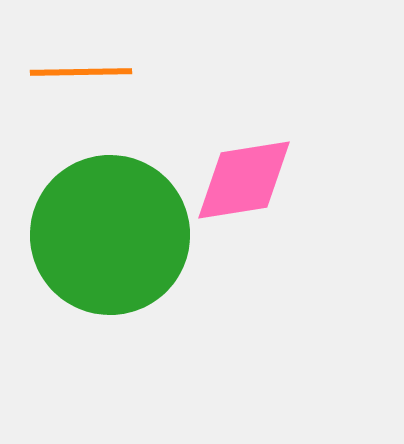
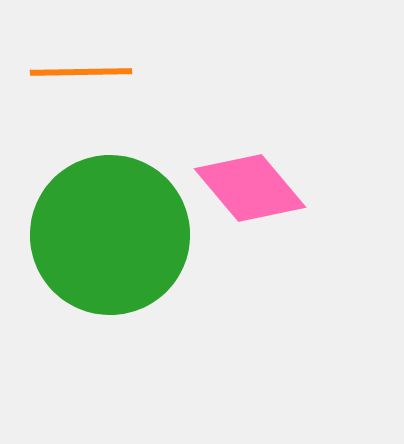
pink diamond: moved 6 px right, 8 px down; rotated 59 degrees clockwise
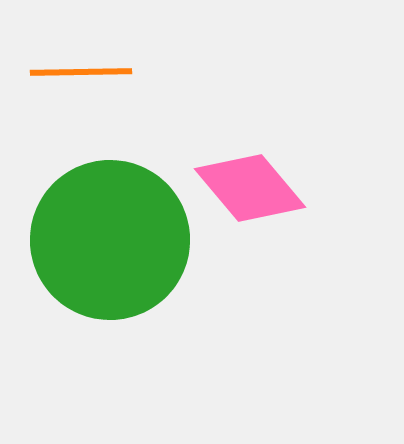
green circle: moved 5 px down
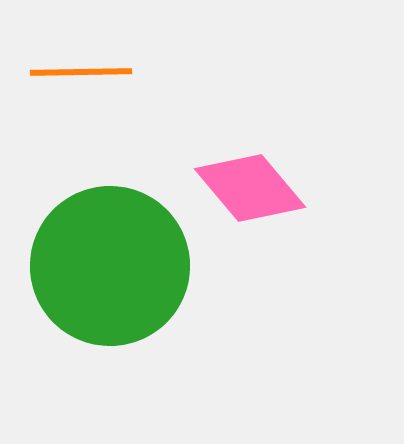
green circle: moved 26 px down
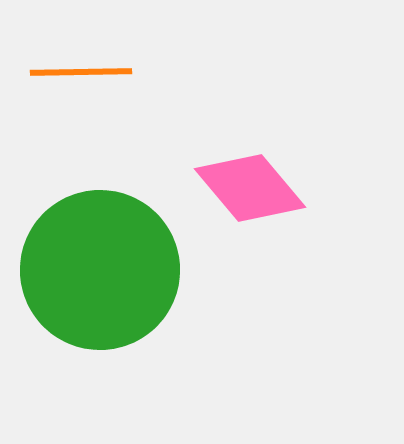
green circle: moved 10 px left, 4 px down
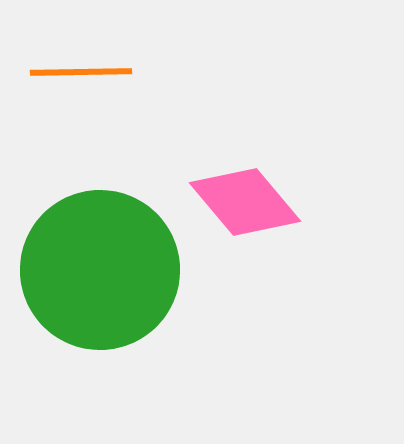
pink diamond: moved 5 px left, 14 px down
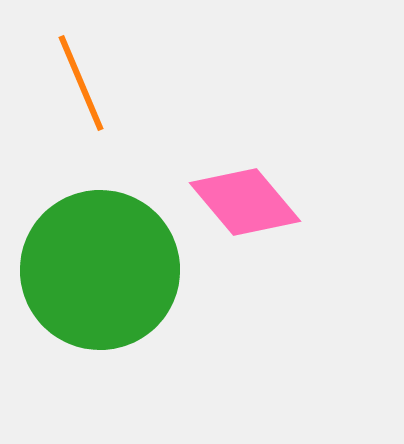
orange line: moved 11 px down; rotated 68 degrees clockwise
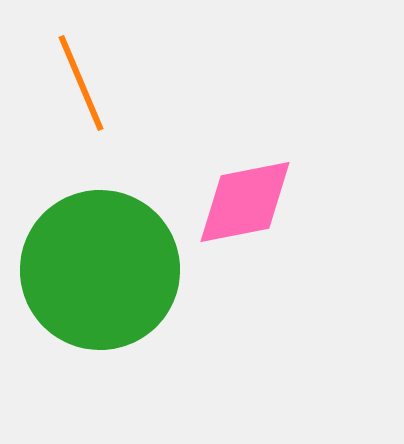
pink diamond: rotated 61 degrees counterclockwise
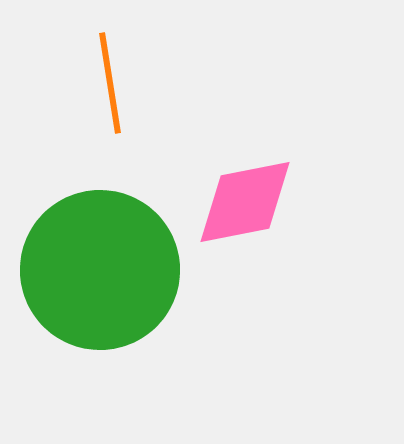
orange line: moved 29 px right; rotated 14 degrees clockwise
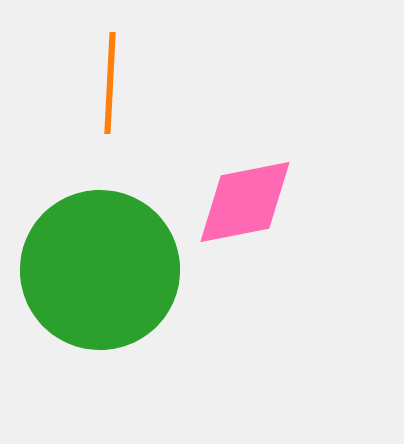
orange line: rotated 12 degrees clockwise
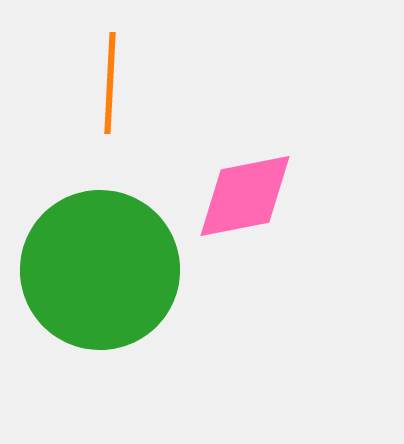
pink diamond: moved 6 px up
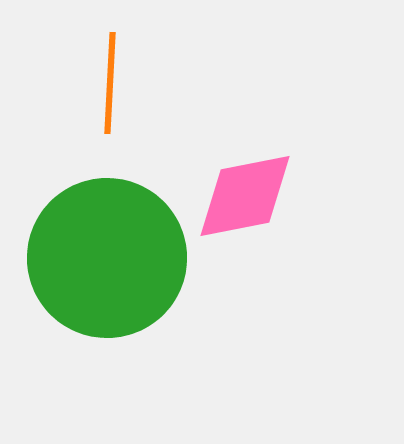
green circle: moved 7 px right, 12 px up
